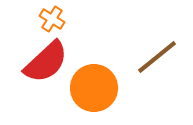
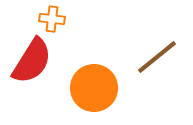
orange cross: rotated 25 degrees counterclockwise
red semicircle: moved 14 px left, 1 px up; rotated 15 degrees counterclockwise
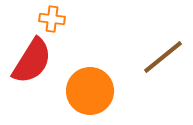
brown line: moved 6 px right
orange circle: moved 4 px left, 3 px down
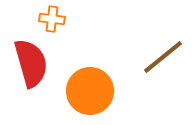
red semicircle: moved 1 px left, 2 px down; rotated 48 degrees counterclockwise
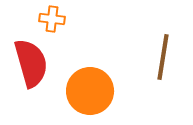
brown line: rotated 42 degrees counterclockwise
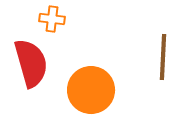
brown line: rotated 6 degrees counterclockwise
orange circle: moved 1 px right, 1 px up
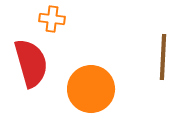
orange circle: moved 1 px up
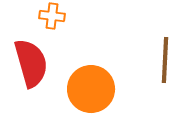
orange cross: moved 3 px up
brown line: moved 2 px right, 3 px down
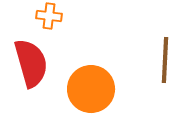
orange cross: moved 3 px left
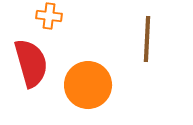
brown line: moved 18 px left, 21 px up
orange circle: moved 3 px left, 4 px up
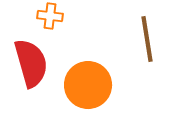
orange cross: moved 1 px right
brown line: rotated 12 degrees counterclockwise
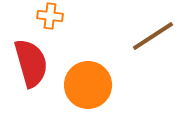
brown line: moved 6 px right, 3 px up; rotated 66 degrees clockwise
